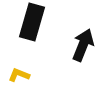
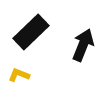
black rectangle: moved 1 px left, 10 px down; rotated 30 degrees clockwise
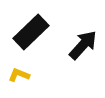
black arrow: rotated 20 degrees clockwise
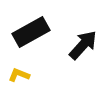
black rectangle: rotated 15 degrees clockwise
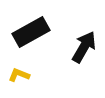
black arrow: moved 1 px right, 2 px down; rotated 12 degrees counterclockwise
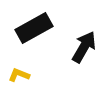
black rectangle: moved 3 px right, 4 px up
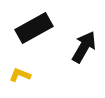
yellow L-shape: moved 1 px right
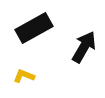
yellow L-shape: moved 4 px right, 1 px down
